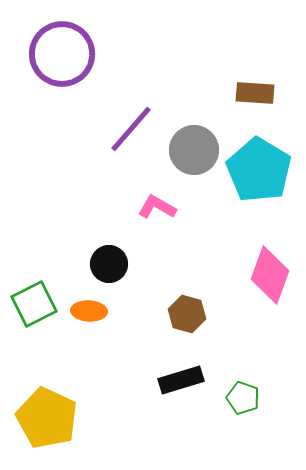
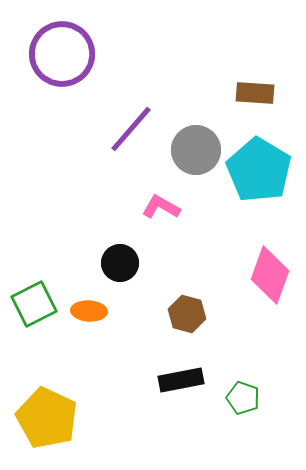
gray circle: moved 2 px right
pink L-shape: moved 4 px right
black circle: moved 11 px right, 1 px up
black rectangle: rotated 6 degrees clockwise
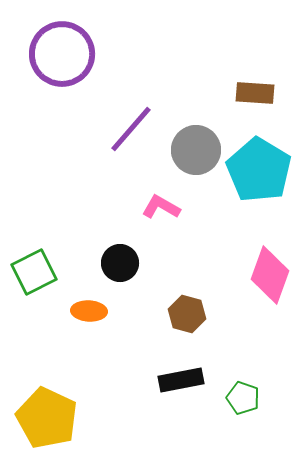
green square: moved 32 px up
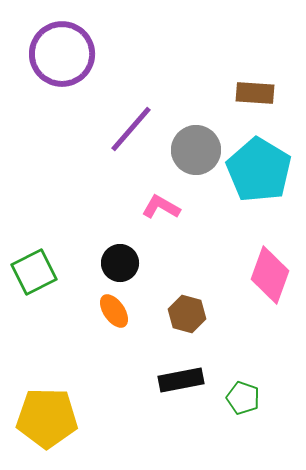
orange ellipse: moved 25 px right; rotated 52 degrees clockwise
yellow pentagon: rotated 24 degrees counterclockwise
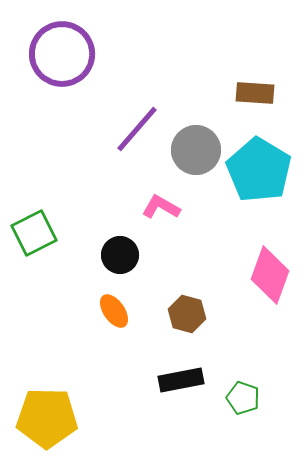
purple line: moved 6 px right
black circle: moved 8 px up
green square: moved 39 px up
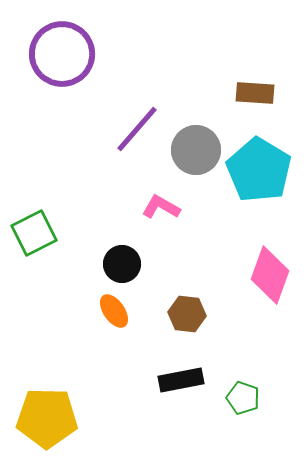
black circle: moved 2 px right, 9 px down
brown hexagon: rotated 9 degrees counterclockwise
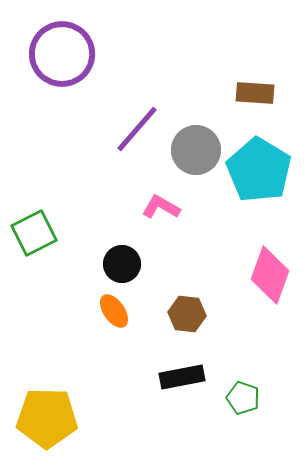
black rectangle: moved 1 px right, 3 px up
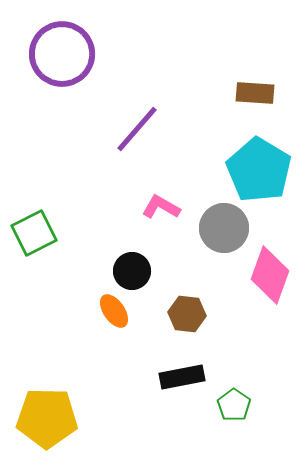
gray circle: moved 28 px right, 78 px down
black circle: moved 10 px right, 7 px down
green pentagon: moved 9 px left, 7 px down; rotated 16 degrees clockwise
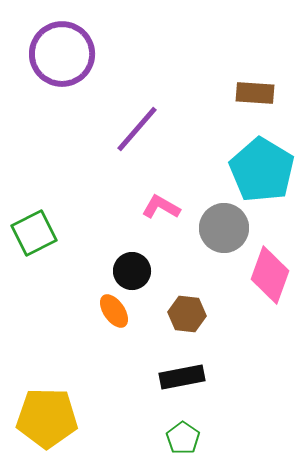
cyan pentagon: moved 3 px right
green pentagon: moved 51 px left, 33 px down
